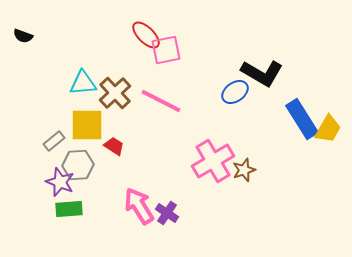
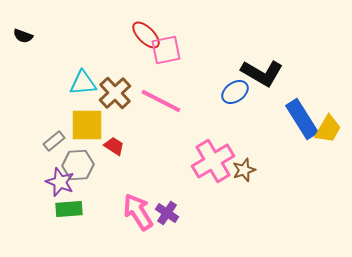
pink arrow: moved 1 px left, 6 px down
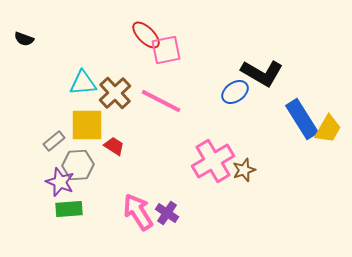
black semicircle: moved 1 px right, 3 px down
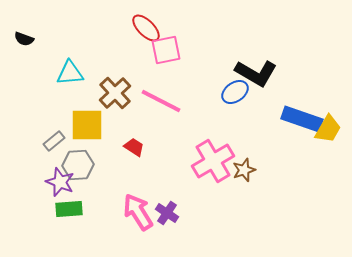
red ellipse: moved 7 px up
black L-shape: moved 6 px left
cyan triangle: moved 13 px left, 10 px up
blue rectangle: rotated 39 degrees counterclockwise
red trapezoid: moved 20 px right, 1 px down
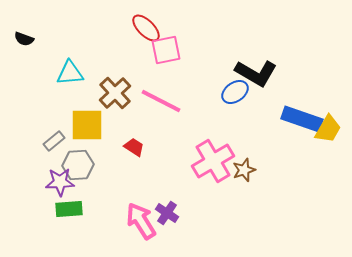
purple star: rotated 24 degrees counterclockwise
pink arrow: moved 3 px right, 9 px down
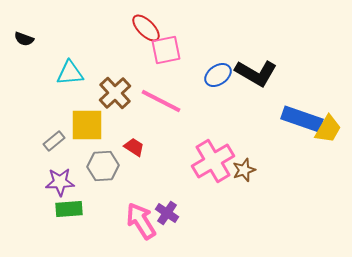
blue ellipse: moved 17 px left, 17 px up
gray hexagon: moved 25 px right, 1 px down
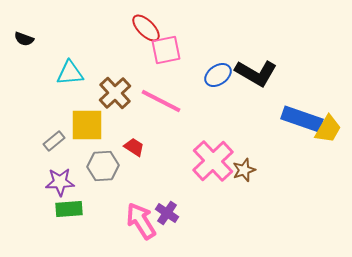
pink cross: rotated 12 degrees counterclockwise
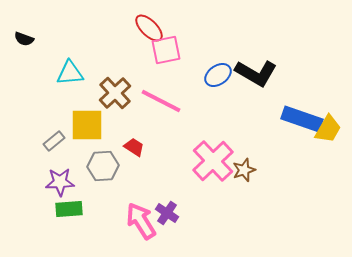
red ellipse: moved 3 px right
